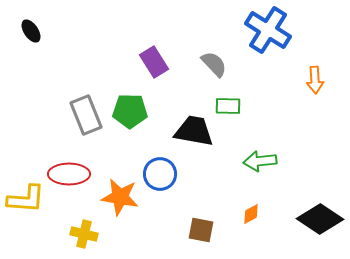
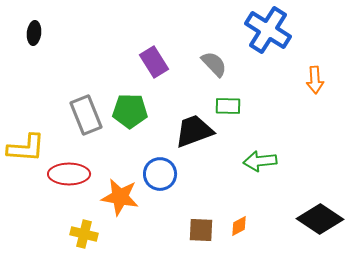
black ellipse: moved 3 px right, 2 px down; rotated 40 degrees clockwise
black trapezoid: rotated 30 degrees counterclockwise
yellow L-shape: moved 51 px up
orange diamond: moved 12 px left, 12 px down
brown square: rotated 8 degrees counterclockwise
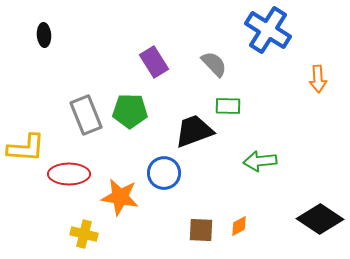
black ellipse: moved 10 px right, 2 px down; rotated 10 degrees counterclockwise
orange arrow: moved 3 px right, 1 px up
blue circle: moved 4 px right, 1 px up
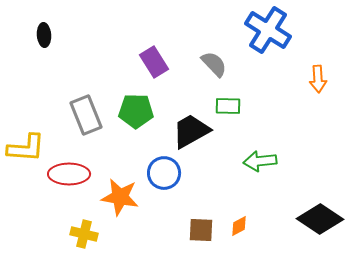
green pentagon: moved 6 px right
black trapezoid: moved 3 px left; rotated 9 degrees counterclockwise
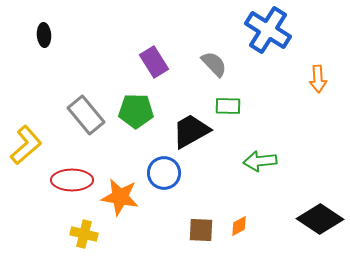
gray rectangle: rotated 18 degrees counterclockwise
yellow L-shape: moved 3 px up; rotated 45 degrees counterclockwise
red ellipse: moved 3 px right, 6 px down
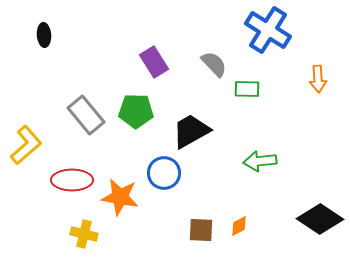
green rectangle: moved 19 px right, 17 px up
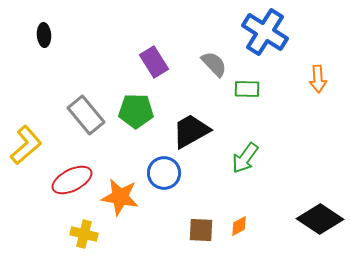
blue cross: moved 3 px left, 2 px down
green arrow: moved 15 px left, 3 px up; rotated 48 degrees counterclockwise
red ellipse: rotated 27 degrees counterclockwise
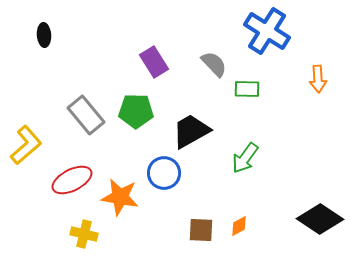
blue cross: moved 2 px right, 1 px up
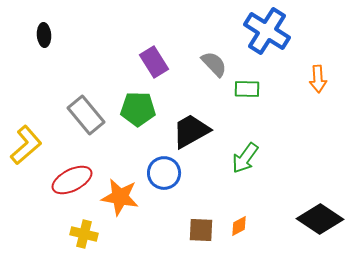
green pentagon: moved 2 px right, 2 px up
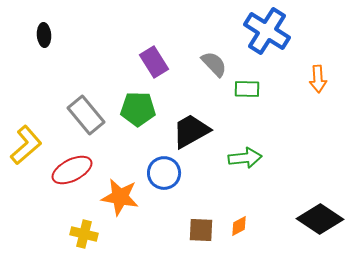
green arrow: rotated 132 degrees counterclockwise
red ellipse: moved 10 px up
